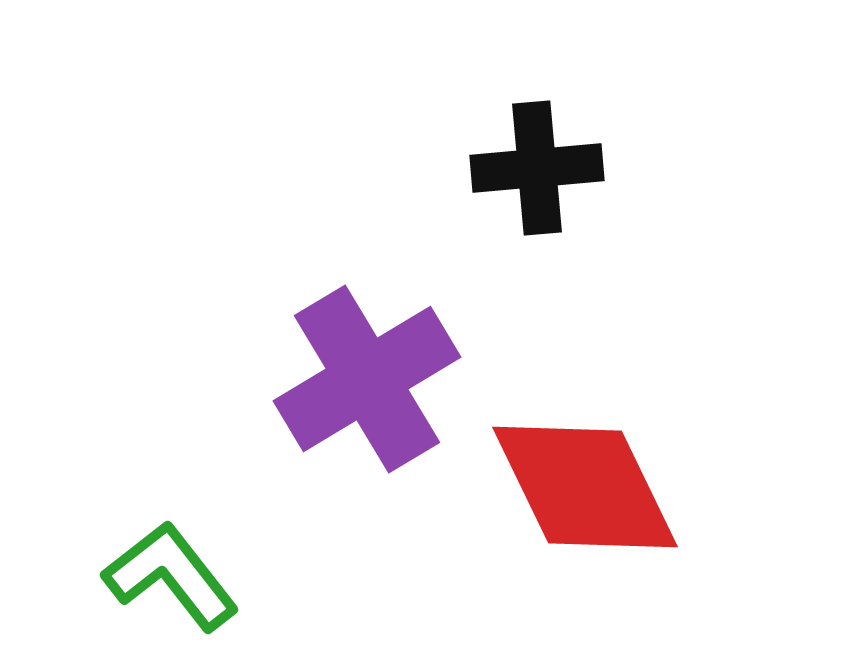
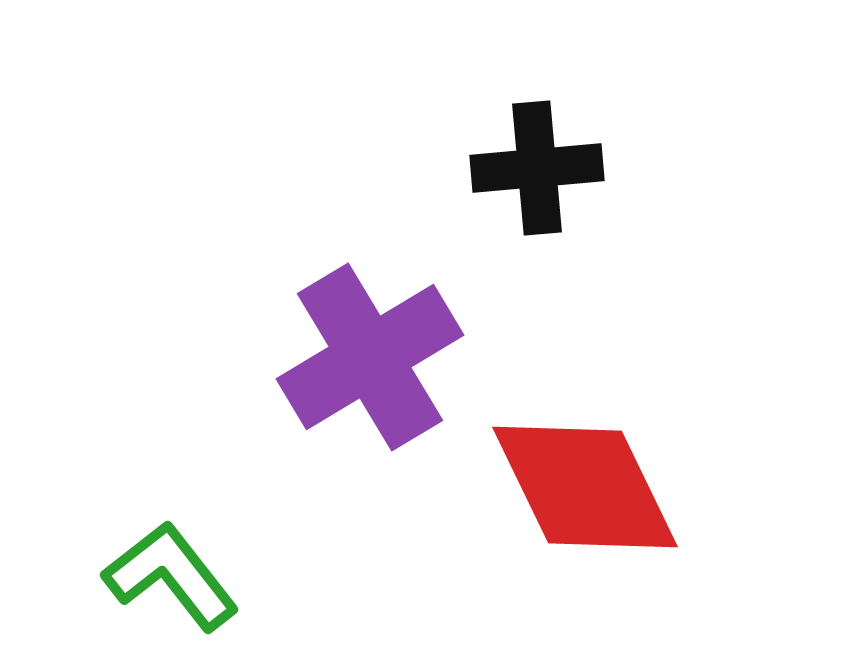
purple cross: moved 3 px right, 22 px up
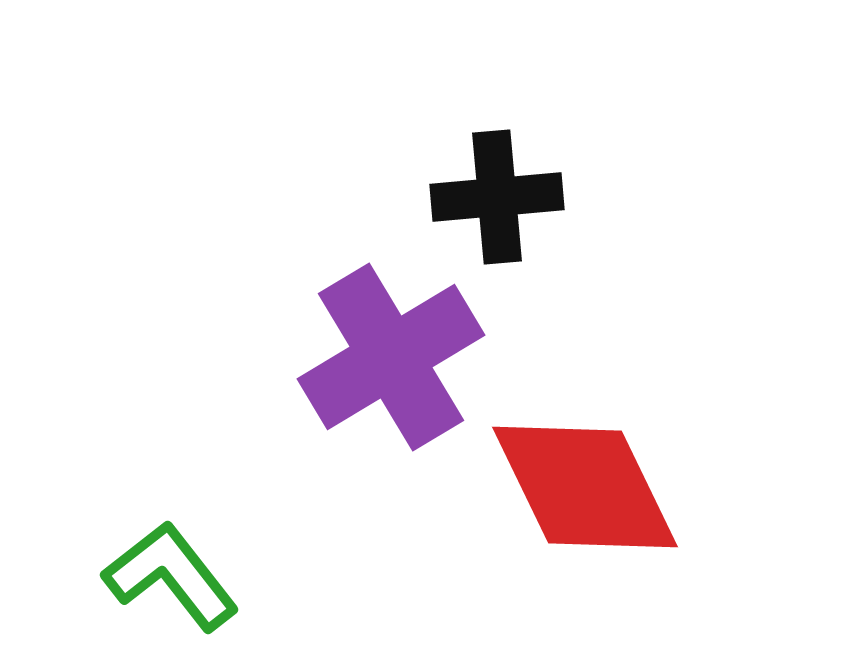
black cross: moved 40 px left, 29 px down
purple cross: moved 21 px right
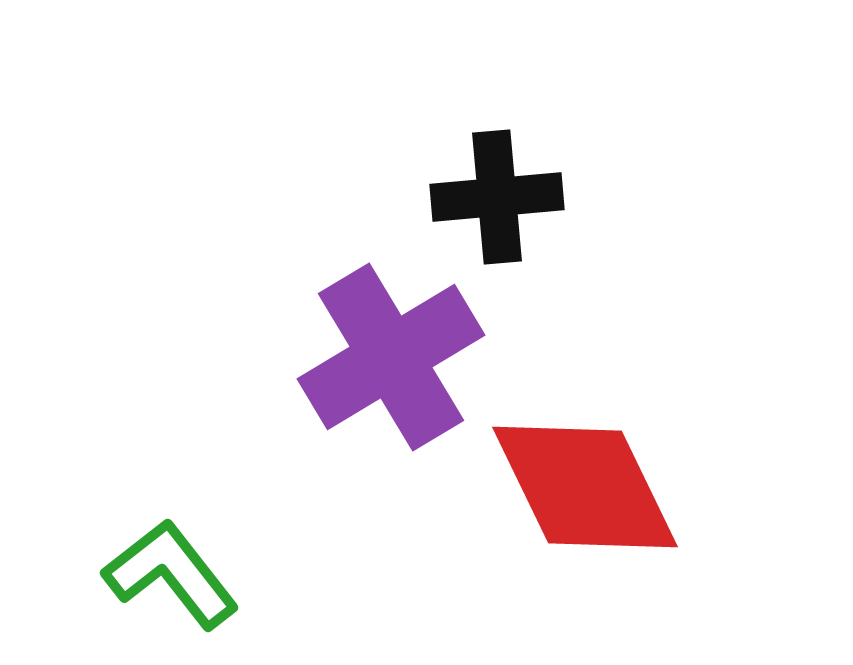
green L-shape: moved 2 px up
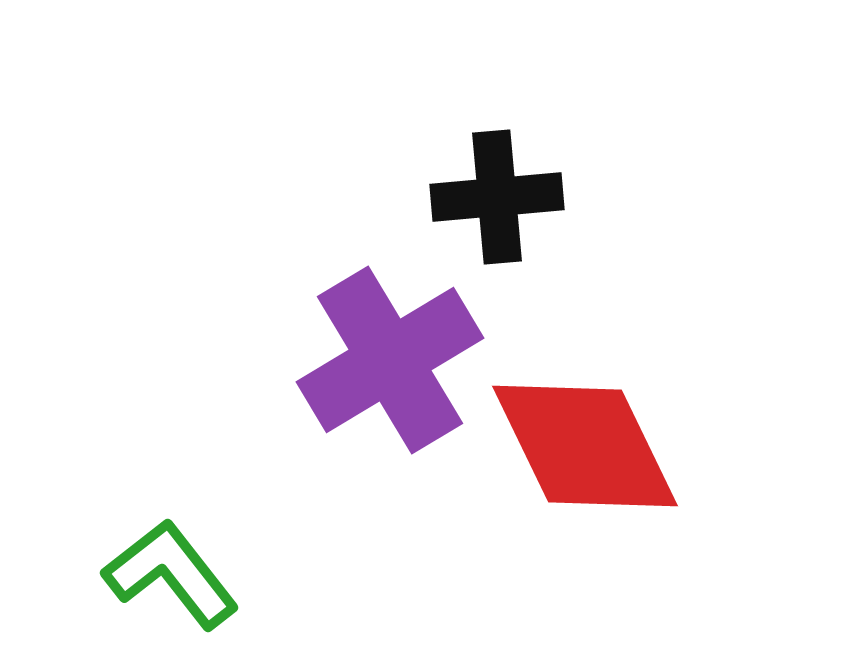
purple cross: moved 1 px left, 3 px down
red diamond: moved 41 px up
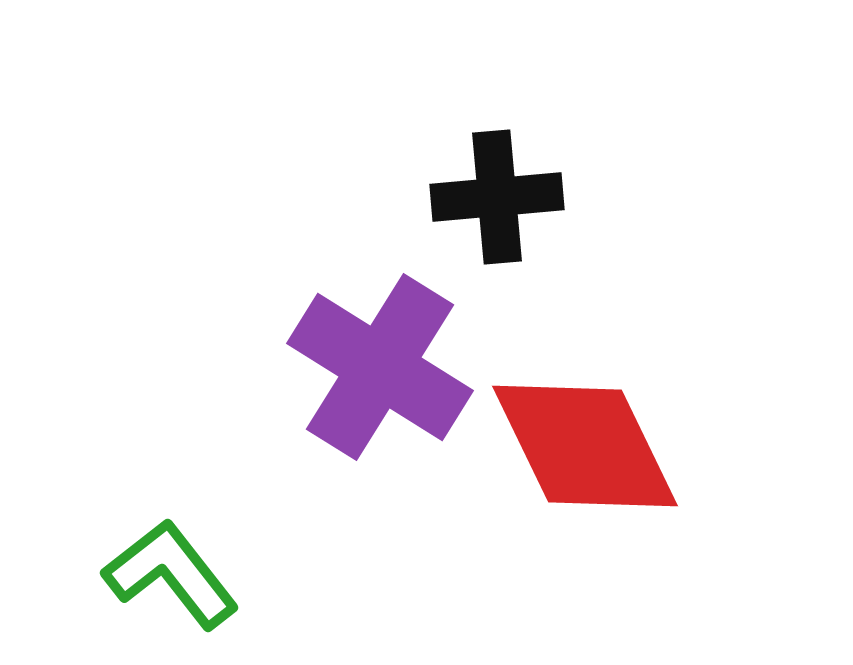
purple cross: moved 10 px left, 7 px down; rotated 27 degrees counterclockwise
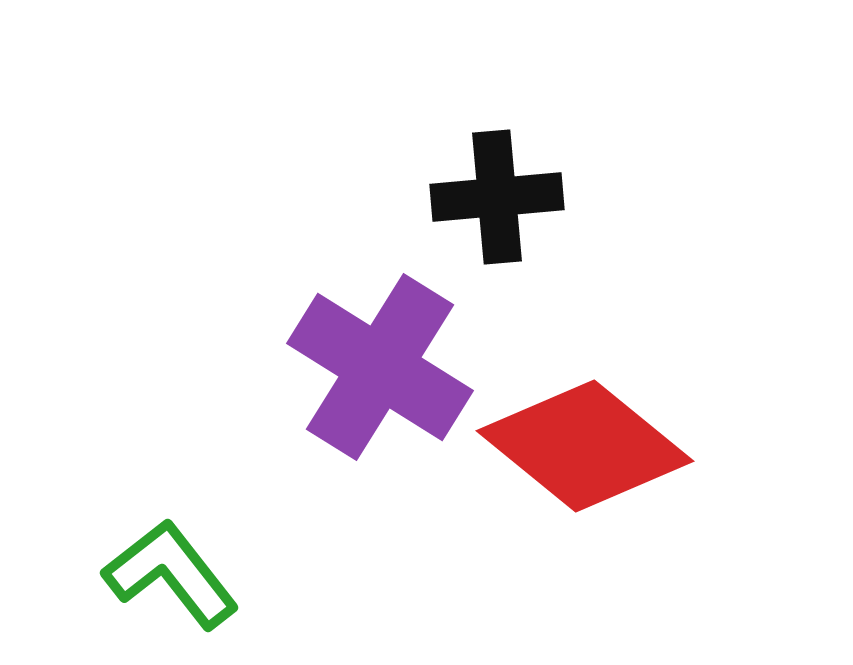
red diamond: rotated 25 degrees counterclockwise
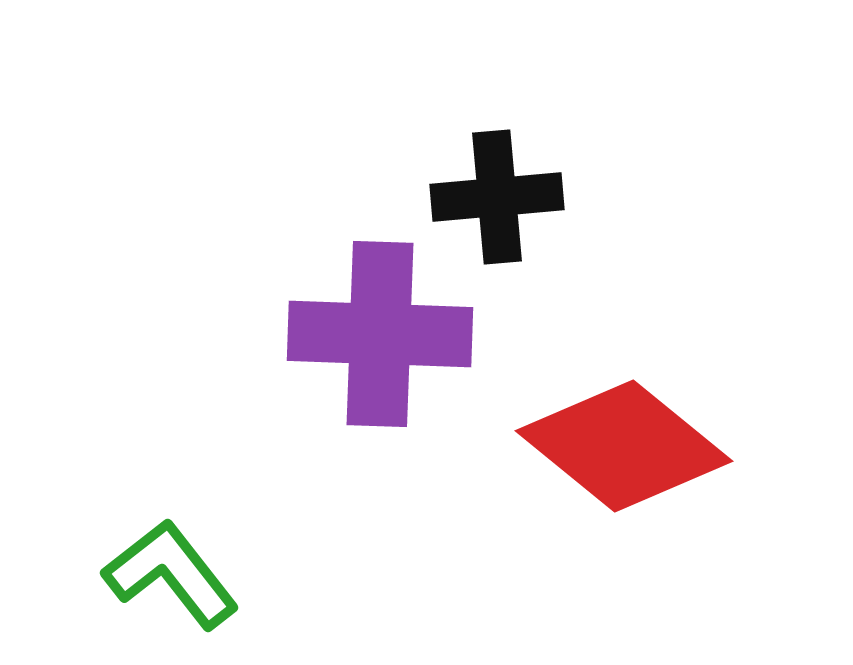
purple cross: moved 33 px up; rotated 30 degrees counterclockwise
red diamond: moved 39 px right
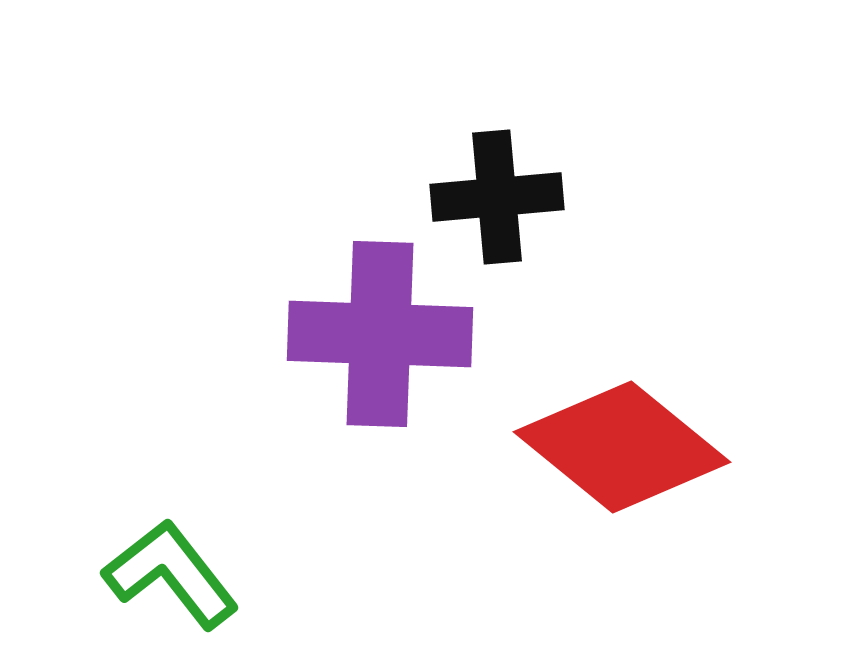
red diamond: moved 2 px left, 1 px down
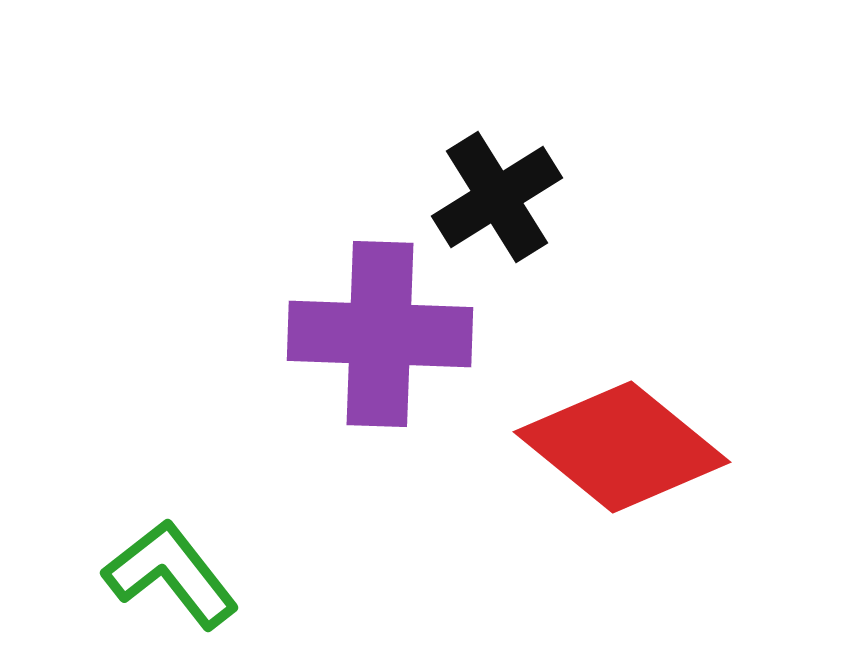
black cross: rotated 27 degrees counterclockwise
